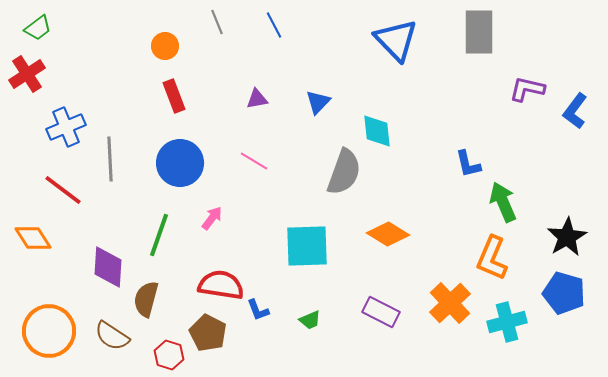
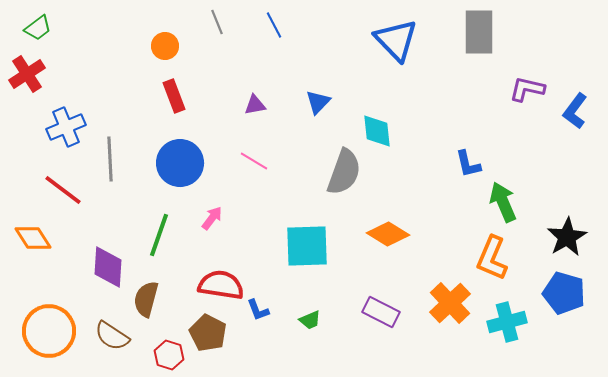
purple triangle at (257, 99): moved 2 px left, 6 px down
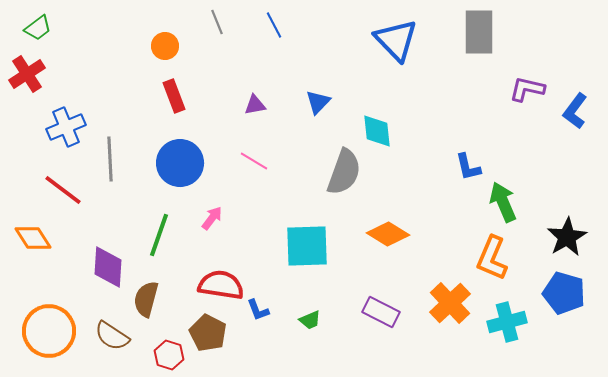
blue L-shape at (468, 164): moved 3 px down
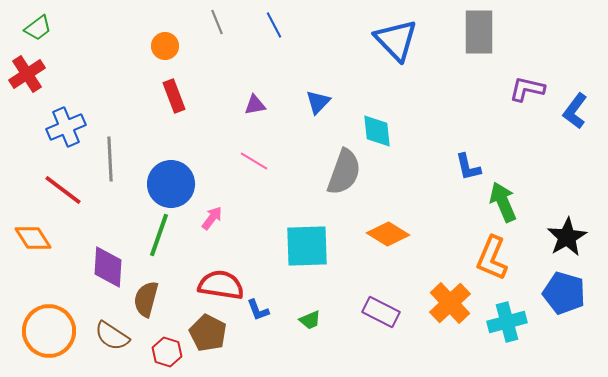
blue circle at (180, 163): moved 9 px left, 21 px down
red hexagon at (169, 355): moved 2 px left, 3 px up
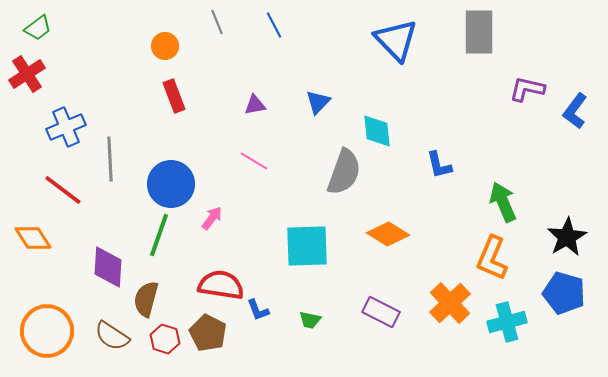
blue L-shape at (468, 167): moved 29 px left, 2 px up
green trapezoid at (310, 320): rotated 35 degrees clockwise
orange circle at (49, 331): moved 2 px left
red hexagon at (167, 352): moved 2 px left, 13 px up
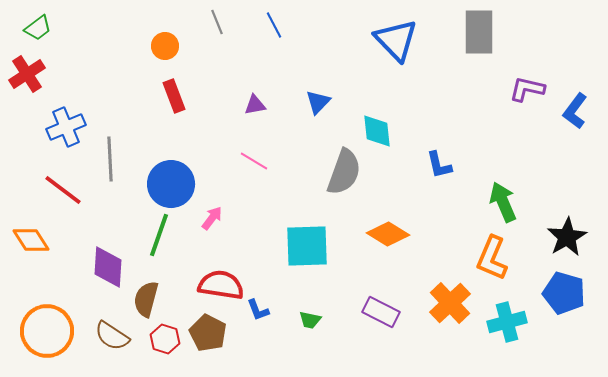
orange diamond at (33, 238): moved 2 px left, 2 px down
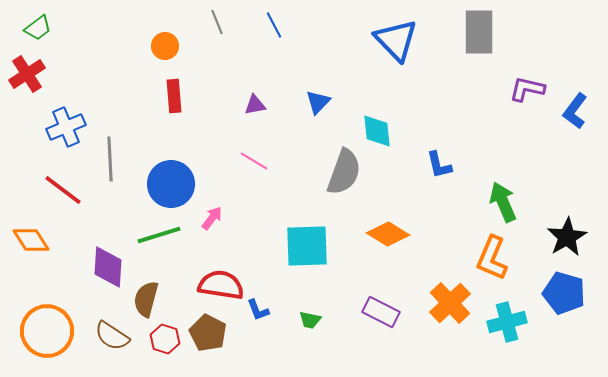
red rectangle at (174, 96): rotated 16 degrees clockwise
green line at (159, 235): rotated 54 degrees clockwise
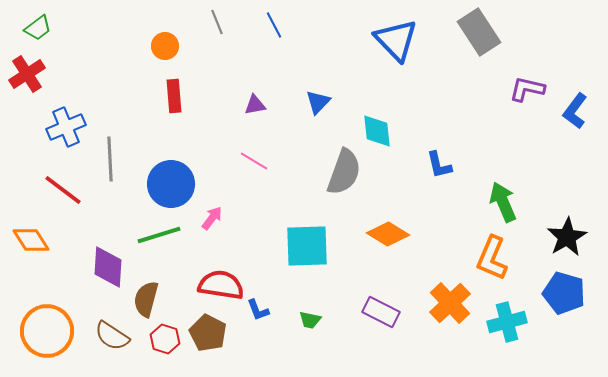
gray rectangle at (479, 32): rotated 33 degrees counterclockwise
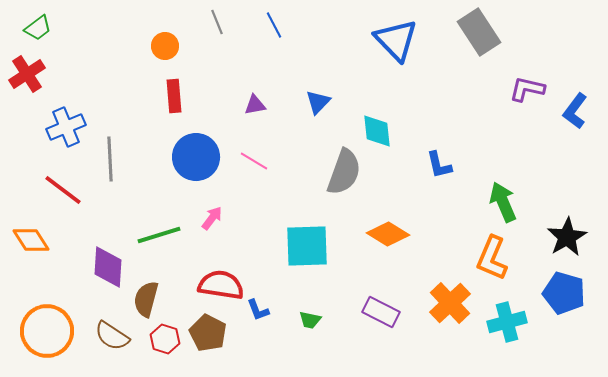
blue circle at (171, 184): moved 25 px right, 27 px up
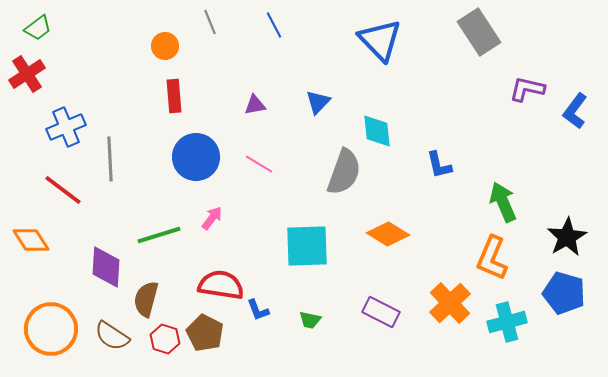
gray line at (217, 22): moved 7 px left
blue triangle at (396, 40): moved 16 px left
pink line at (254, 161): moved 5 px right, 3 px down
purple diamond at (108, 267): moved 2 px left
orange circle at (47, 331): moved 4 px right, 2 px up
brown pentagon at (208, 333): moved 3 px left
